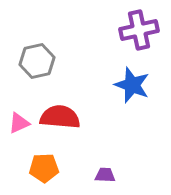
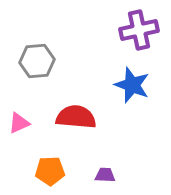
gray hexagon: rotated 8 degrees clockwise
red semicircle: moved 16 px right
orange pentagon: moved 6 px right, 3 px down
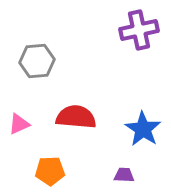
blue star: moved 11 px right, 44 px down; rotated 12 degrees clockwise
pink triangle: moved 1 px down
purple trapezoid: moved 19 px right
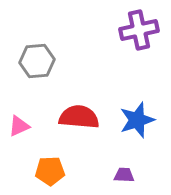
red semicircle: moved 3 px right
pink triangle: moved 2 px down
blue star: moved 6 px left, 9 px up; rotated 21 degrees clockwise
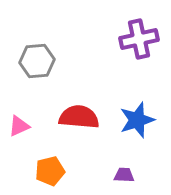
purple cross: moved 9 px down
orange pentagon: rotated 12 degrees counterclockwise
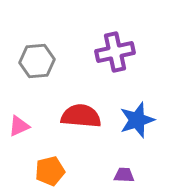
purple cross: moved 24 px left, 13 px down
red semicircle: moved 2 px right, 1 px up
